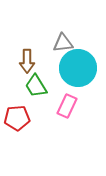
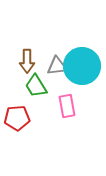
gray triangle: moved 6 px left, 23 px down
cyan circle: moved 4 px right, 2 px up
pink rectangle: rotated 35 degrees counterclockwise
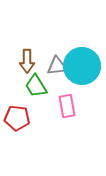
red pentagon: rotated 10 degrees clockwise
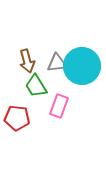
brown arrow: rotated 15 degrees counterclockwise
gray triangle: moved 3 px up
pink rectangle: moved 8 px left; rotated 30 degrees clockwise
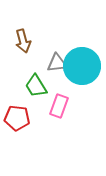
brown arrow: moved 4 px left, 20 px up
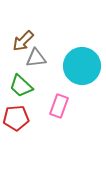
brown arrow: rotated 60 degrees clockwise
gray triangle: moved 21 px left, 5 px up
green trapezoid: moved 15 px left; rotated 15 degrees counterclockwise
red pentagon: moved 1 px left; rotated 10 degrees counterclockwise
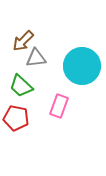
red pentagon: rotated 15 degrees clockwise
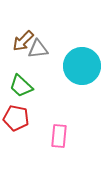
gray triangle: moved 2 px right, 9 px up
pink rectangle: moved 30 px down; rotated 15 degrees counterclockwise
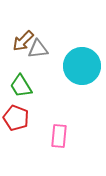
green trapezoid: rotated 15 degrees clockwise
red pentagon: rotated 10 degrees clockwise
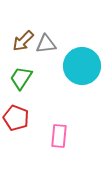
gray triangle: moved 8 px right, 5 px up
green trapezoid: moved 8 px up; rotated 65 degrees clockwise
